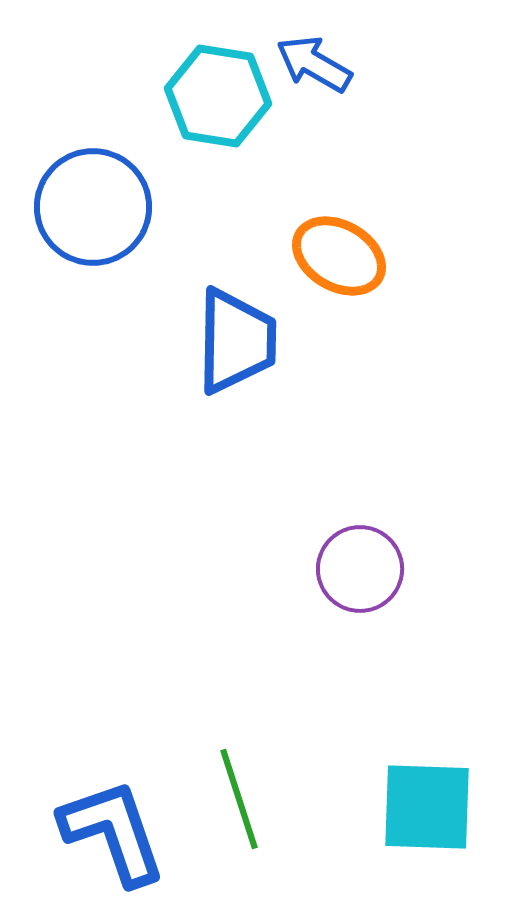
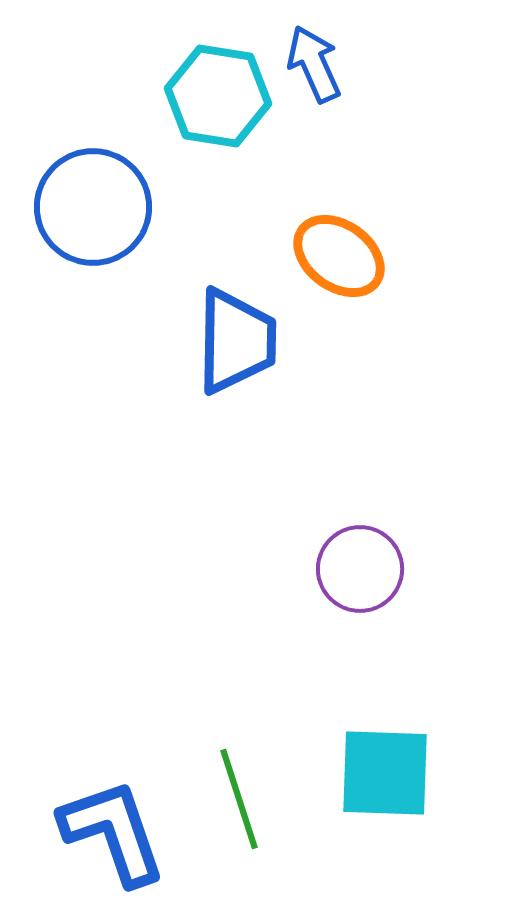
blue arrow: rotated 36 degrees clockwise
orange ellipse: rotated 6 degrees clockwise
cyan square: moved 42 px left, 34 px up
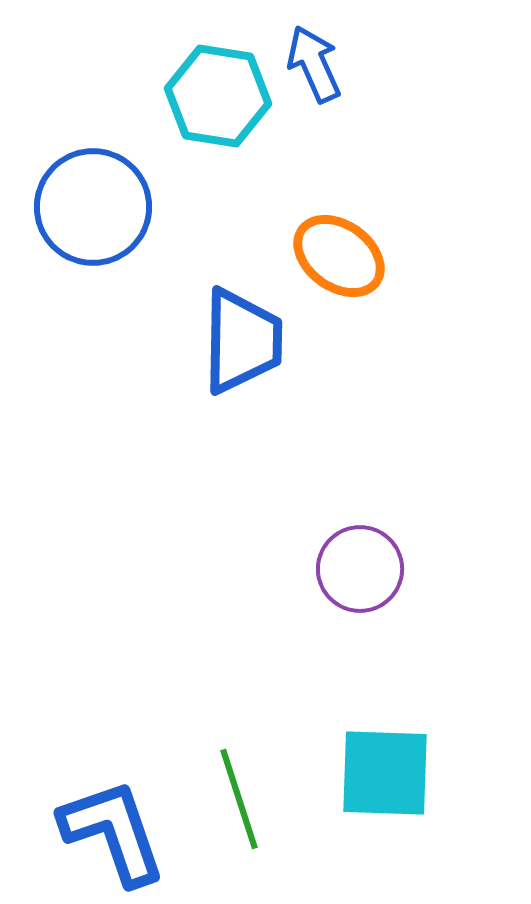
blue trapezoid: moved 6 px right
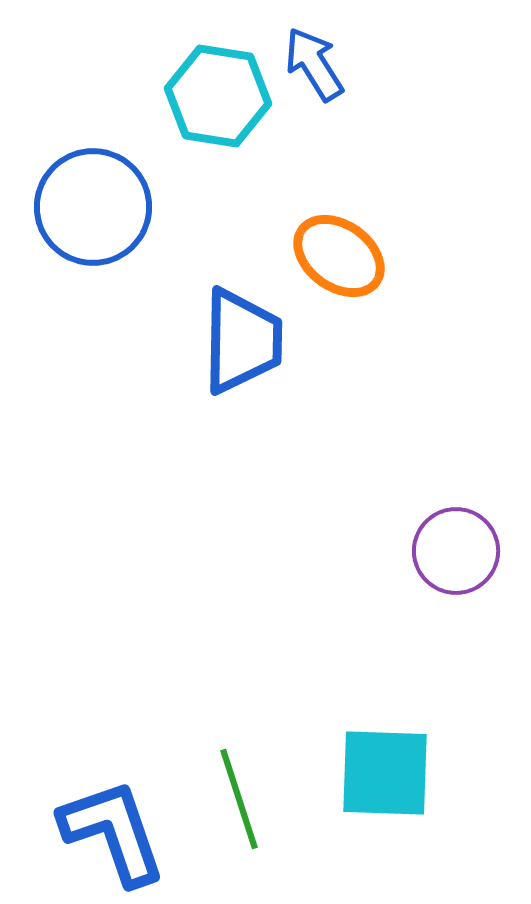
blue arrow: rotated 8 degrees counterclockwise
purple circle: moved 96 px right, 18 px up
